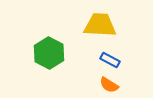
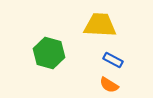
green hexagon: rotated 12 degrees counterclockwise
blue rectangle: moved 3 px right
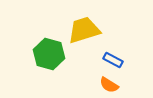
yellow trapezoid: moved 16 px left, 5 px down; rotated 20 degrees counterclockwise
green hexagon: moved 1 px down
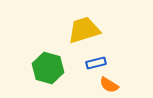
green hexagon: moved 1 px left, 14 px down
blue rectangle: moved 17 px left, 3 px down; rotated 42 degrees counterclockwise
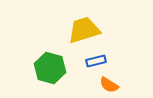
blue rectangle: moved 2 px up
green hexagon: moved 2 px right
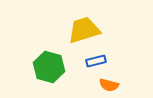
green hexagon: moved 1 px left, 1 px up
orange semicircle: rotated 18 degrees counterclockwise
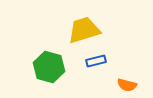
orange semicircle: moved 18 px right
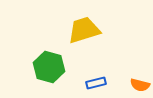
blue rectangle: moved 22 px down
orange semicircle: moved 13 px right
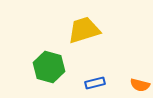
blue rectangle: moved 1 px left
